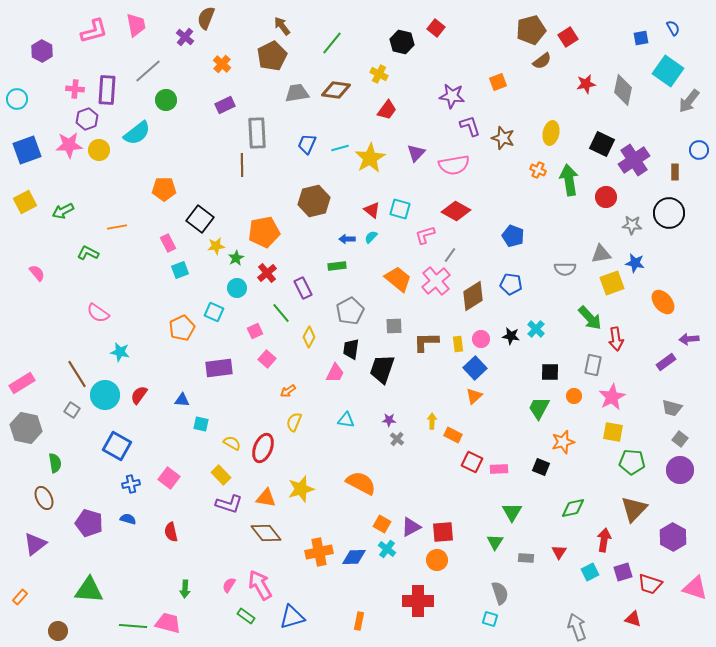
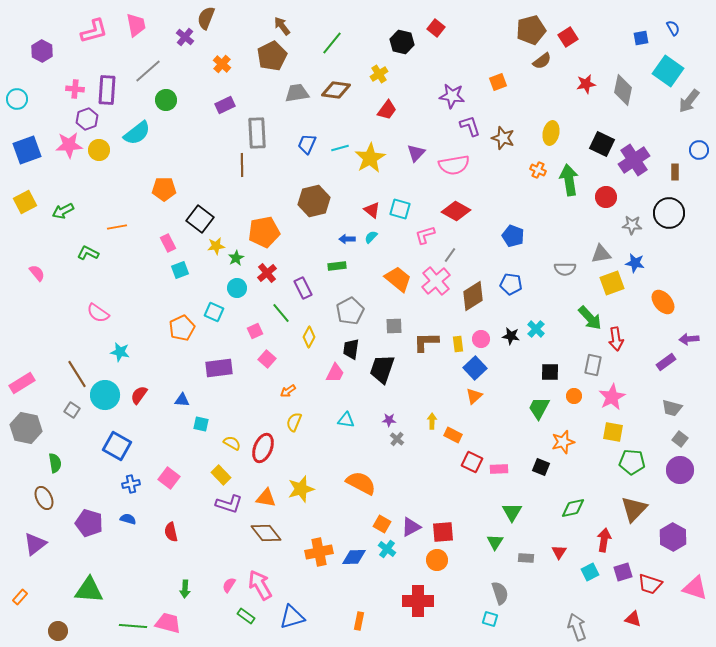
yellow cross at (379, 74): rotated 30 degrees clockwise
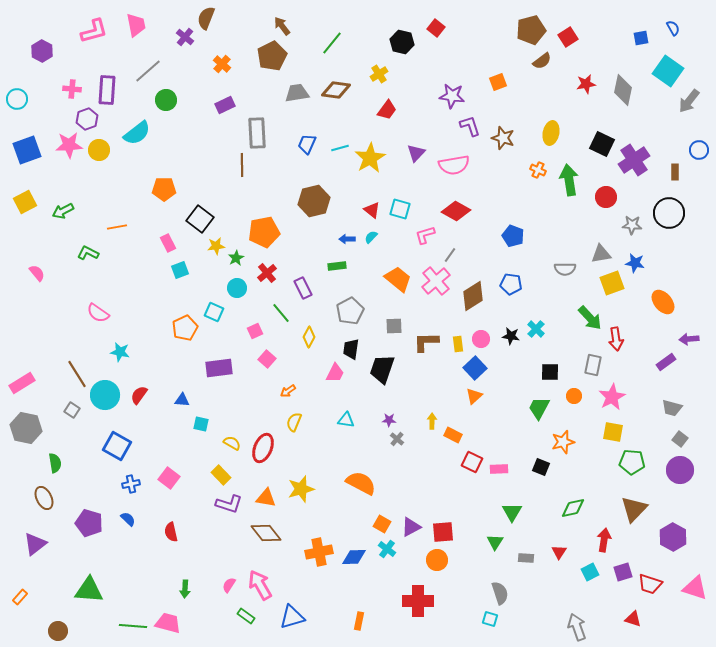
pink cross at (75, 89): moved 3 px left
orange pentagon at (182, 328): moved 3 px right
blue semicircle at (128, 519): rotated 28 degrees clockwise
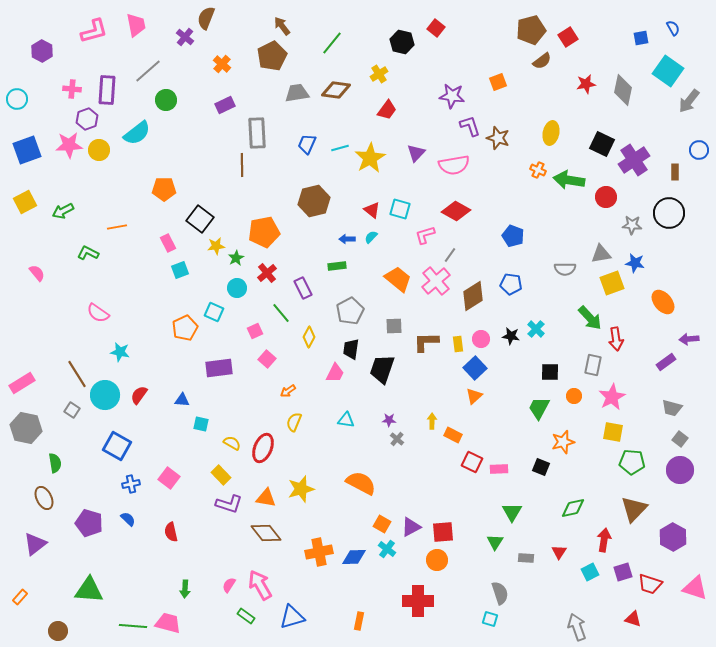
brown star at (503, 138): moved 5 px left
green arrow at (569, 180): rotated 72 degrees counterclockwise
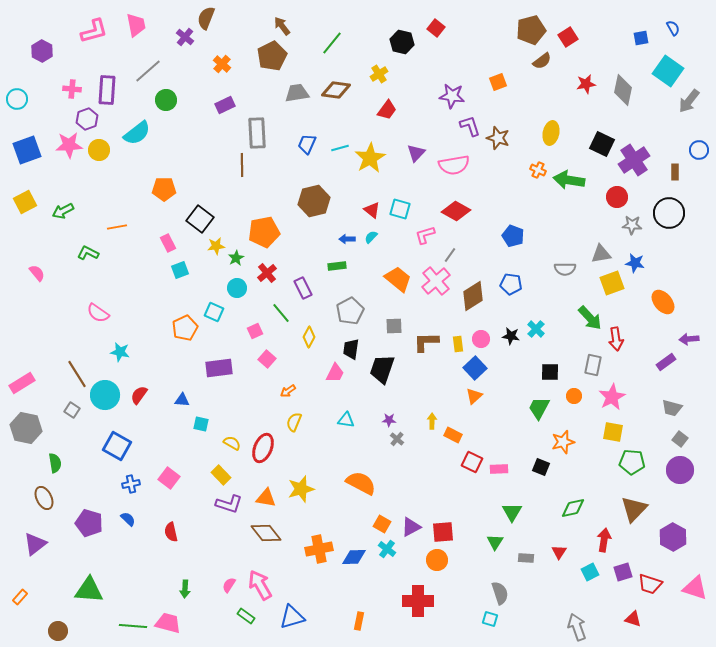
red circle at (606, 197): moved 11 px right
orange cross at (319, 552): moved 3 px up
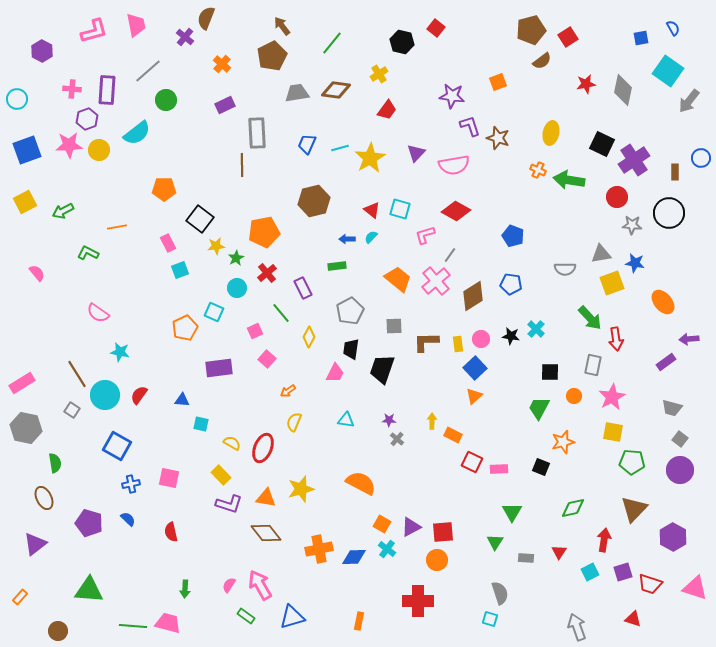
blue circle at (699, 150): moved 2 px right, 8 px down
pink square at (169, 478): rotated 25 degrees counterclockwise
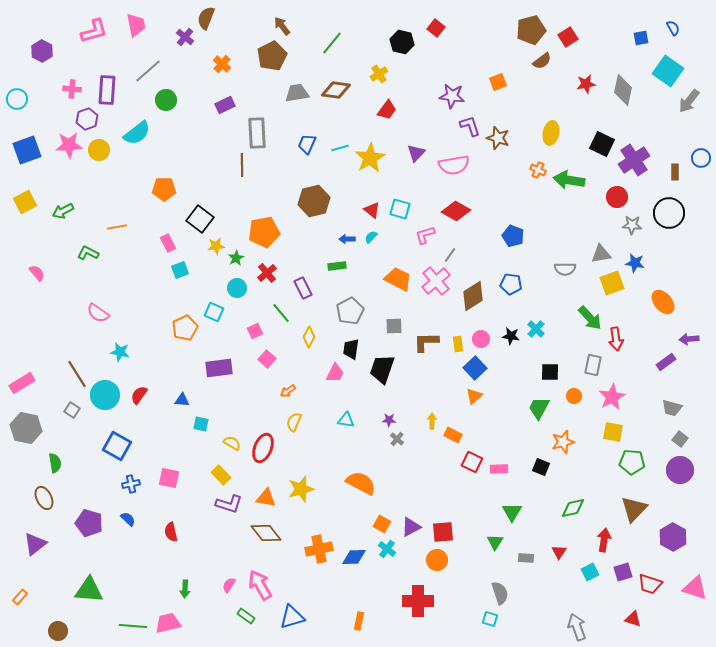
orange trapezoid at (398, 279): rotated 12 degrees counterclockwise
pink trapezoid at (168, 623): rotated 28 degrees counterclockwise
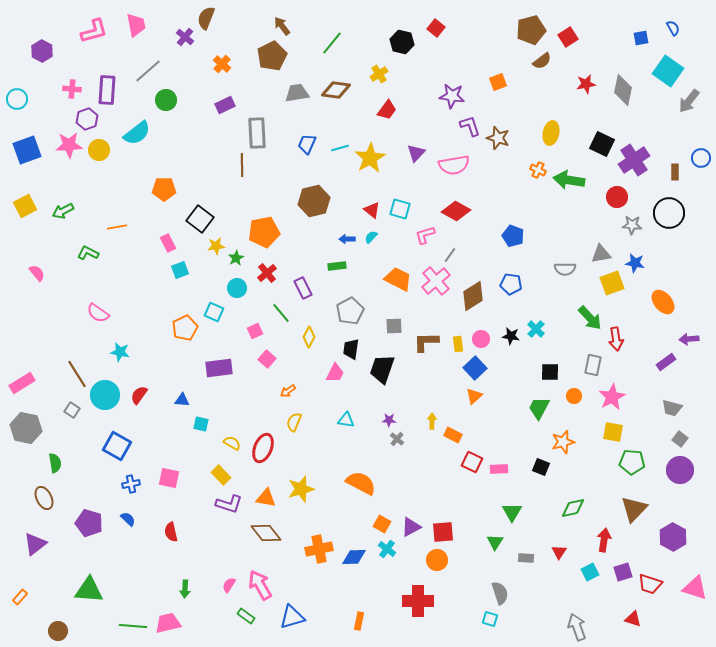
yellow square at (25, 202): moved 4 px down
